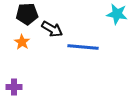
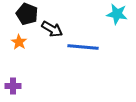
black pentagon: rotated 25 degrees clockwise
orange star: moved 3 px left
purple cross: moved 1 px left, 1 px up
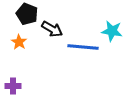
cyan star: moved 5 px left, 17 px down
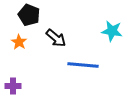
black pentagon: moved 2 px right, 1 px down
black arrow: moved 4 px right, 9 px down; rotated 10 degrees clockwise
blue line: moved 18 px down
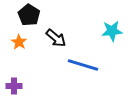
black pentagon: rotated 10 degrees clockwise
cyan star: rotated 15 degrees counterclockwise
blue line: rotated 12 degrees clockwise
purple cross: moved 1 px right
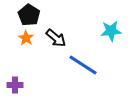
cyan star: moved 1 px left
orange star: moved 7 px right, 4 px up
blue line: rotated 16 degrees clockwise
purple cross: moved 1 px right, 1 px up
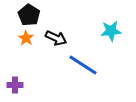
black arrow: rotated 15 degrees counterclockwise
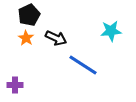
black pentagon: rotated 15 degrees clockwise
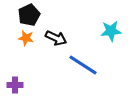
orange star: rotated 21 degrees counterclockwise
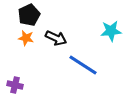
purple cross: rotated 14 degrees clockwise
